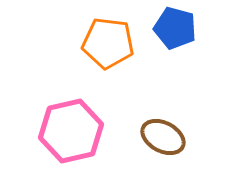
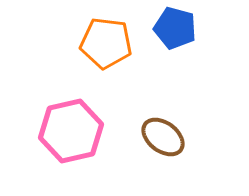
orange pentagon: moved 2 px left
brown ellipse: rotated 9 degrees clockwise
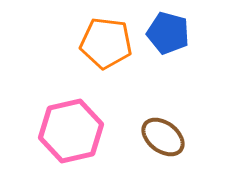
blue pentagon: moved 7 px left, 5 px down
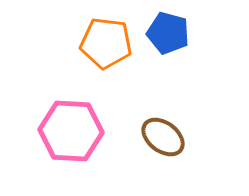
pink hexagon: rotated 16 degrees clockwise
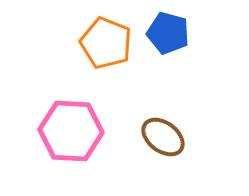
orange pentagon: rotated 15 degrees clockwise
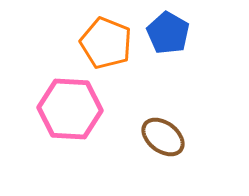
blue pentagon: rotated 15 degrees clockwise
pink hexagon: moved 1 px left, 22 px up
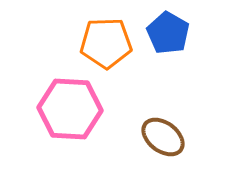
orange pentagon: rotated 24 degrees counterclockwise
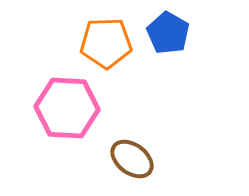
pink hexagon: moved 3 px left, 1 px up
brown ellipse: moved 31 px left, 22 px down
